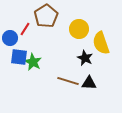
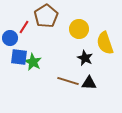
red line: moved 1 px left, 2 px up
yellow semicircle: moved 4 px right
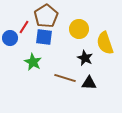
blue square: moved 25 px right, 20 px up
brown line: moved 3 px left, 3 px up
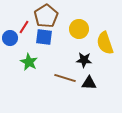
black star: moved 1 px left, 2 px down; rotated 21 degrees counterclockwise
green star: moved 4 px left
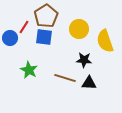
yellow semicircle: moved 2 px up
green star: moved 8 px down
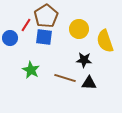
red line: moved 2 px right, 2 px up
green star: moved 2 px right
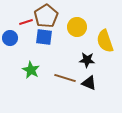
red line: moved 3 px up; rotated 40 degrees clockwise
yellow circle: moved 2 px left, 2 px up
black star: moved 3 px right
black triangle: rotated 21 degrees clockwise
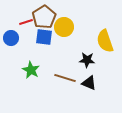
brown pentagon: moved 2 px left, 1 px down
yellow circle: moved 13 px left
blue circle: moved 1 px right
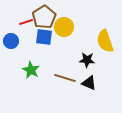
blue circle: moved 3 px down
